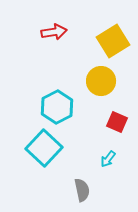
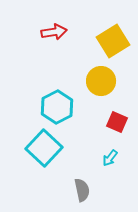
cyan arrow: moved 2 px right, 1 px up
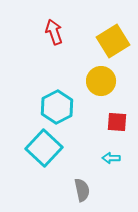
red arrow: rotated 100 degrees counterclockwise
red square: rotated 20 degrees counterclockwise
cyan arrow: moved 1 px right; rotated 54 degrees clockwise
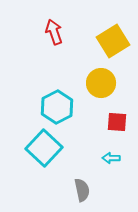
yellow circle: moved 2 px down
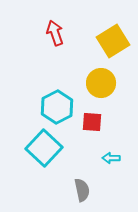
red arrow: moved 1 px right, 1 px down
red square: moved 25 px left
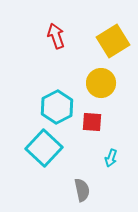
red arrow: moved 1 px right, 3 px down
cyan arrow: rotated 72 degrees counterclockwise
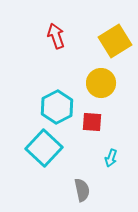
yellow square: moved 2 px right
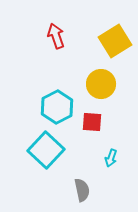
yellow circle: moved 1 px down
cyan square: moved 2 px right, 2 px down
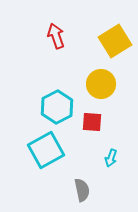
cyan square: rotated 18 degrees clockwise
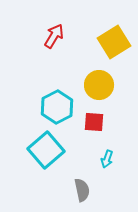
red arrow: moved 2 px left; rotated 50 degrees clockwise
yellow square: moved 1 px left, 1 px down
yellow circle: moved 2 px left, 1 px down
red square: moved 2 px right
cyan square: rotated 12 degrees counterclockwise
cyan arrow: moved 4 px left, 1 px down
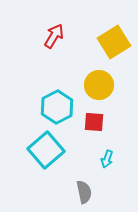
gray semicircle: moved 2 px right, 2 px down
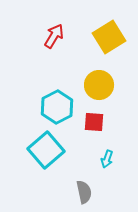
yellow square: moved 5 px left, 5 px up
